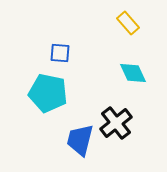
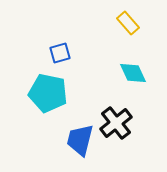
blue square: rotated 20 degrees counterclockwise
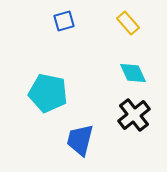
blue square: moved 4 px right, 32 px up
black cross: moved 18 px right, 8 px up
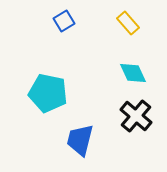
blue square: rotated 15 degrees counterclockwise
black cross: moved 2 px right, 1 px down; rotated 12 degrees counterclockwise
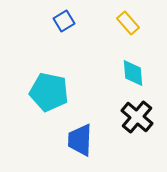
cyan diamond: rotated 20 degrees clockwise
cyan pentagon: moved 1 px right, 1 px up
black cross: moved 1 px right, 1 px down
blue trapezoid: rotated 12 degrees counterclockwise
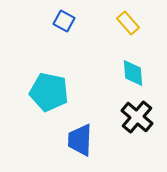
blue square: rotated 30 degrees counterclockwise
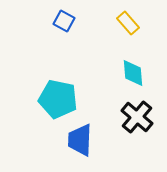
cyan pentagon: moved 9 px right, 7 px down
